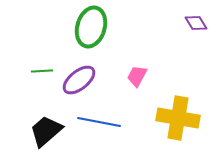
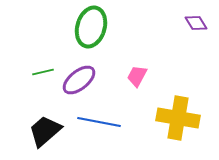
green line: moved 1 px right, 1 px down; rotated 10 degrees counterclockwise
black trapezoid: moved 1 px left
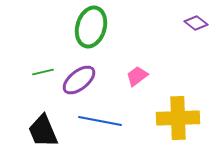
purple diamond: rotated 20 degrees counterclockwise
pink trapezoid: rotated 25 degrees clockwise
yellow cross: rotated 12 degrees counterclockwise
blue line: moved 1 px right, 1 px up
black trapezoid: moved 2 px left; rotated 72 degrees counterclockwise
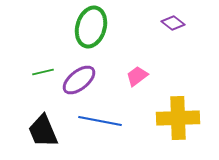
purple diamond: moved 23 px left
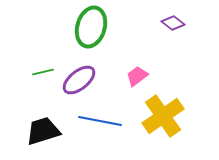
yellow cross: moved 15 px left, 2 px up; rotated 33 degrees counterclockwise
black trapezoid: rotated 96 degrees clockwise
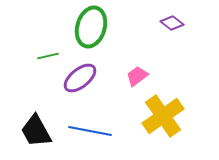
purple diamond: moved 1 px left
green line: moved 5 px right, 16 px up
purple ellipse: moved 1 px right, 2 px up
blue line: moved 10 px left, 10 px down
black trapezoid: moved 7 px left; rotated 102 degrees counterclockwise
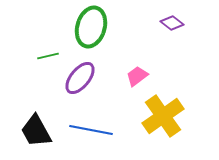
purple ellipse: rotated 12 degrees counterclockwise
blue line: moved 1 px right, 1 px up
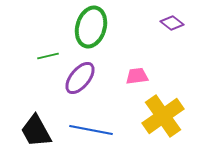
pink trapezoid: rotated 30 degrees clockwise
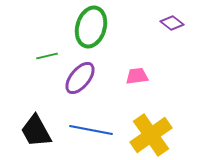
green line: moved 1 px left
yellow cross: moved 12 px left, 19 px down
